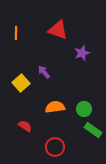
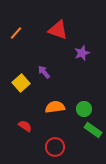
orange line: rotated 40 degrees clockwise
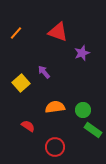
red triangle: moved 2 px down
green circle: moved 1 px left, 1 px down
red semicircle: moved 3 px right
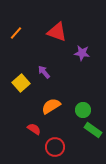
red triangle: moved 1 px left
purple star: rotated 28 degrees clockwise
orange semicircle: moved 4 px left, 1 px up; rotated 24 degrees counterclockwise
red semicircle: moved 6 px right, 3 px down
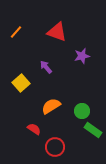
orange line: moved 1 px up
purple star: moved 3 px down; rotated 21 degrees counterclockwise
purple arrow: moved 2 px right, 5 px up
green circle: moved 1 px left, 1 px down
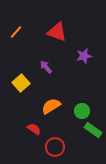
purple star: moved 2 px right
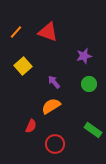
red triangle: moved 9 px left
purple arrow: moved 8 px right, 15 px down
yellow square: moved 2 px right, 17 px up
green circle: moved 7 px right, 27 px up
red semicircle: moved 3 px left, 3 px up; rotated 80 degrees clockwise
red circle: moved 3 px up
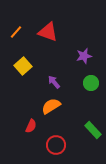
green circle: moved 2 px right, 1 px up
green rectangle: rotated 12 degrees clockwise
red circle: moved 1 px right, 1 px down
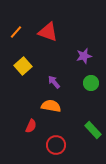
orange semicircle: rotated 42 degrees clockwise
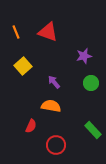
orange line: rotated 64 degrees counterclockwise
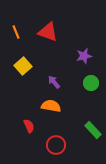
red semicircle: moved 2 px left; rotated 48 degrees counterclockwise
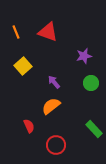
orange semicircle: rotated 48 degrees counterclockwise
green rectangle: moved 1 px right, 1 px up
